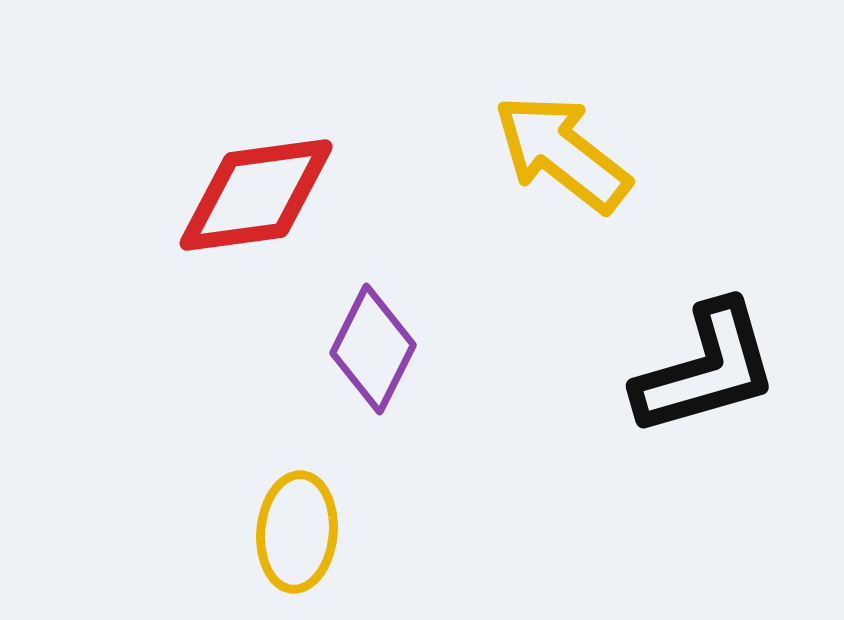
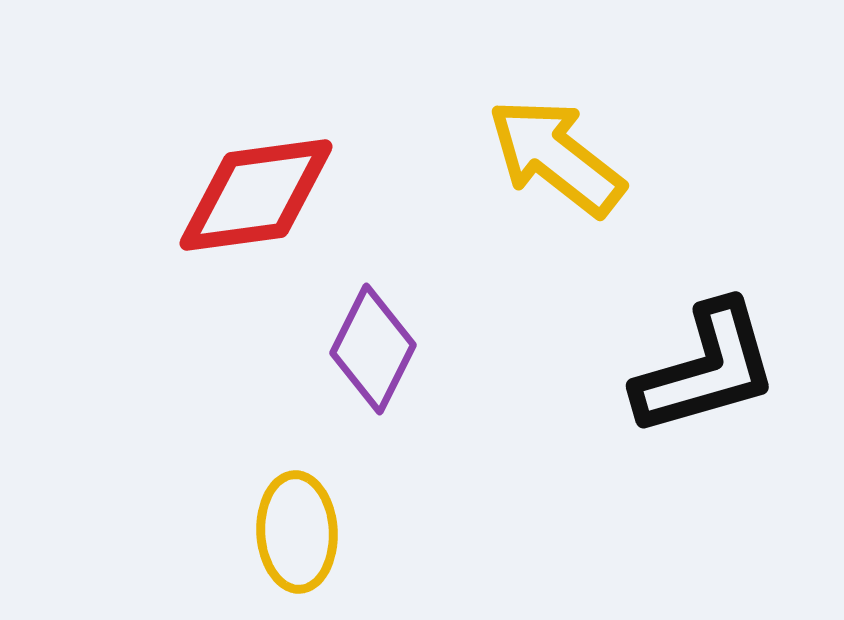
yellow arrow: moved 6 px left, 4 px down
yellow ellipse: rotated 8 degrees counterclockwise
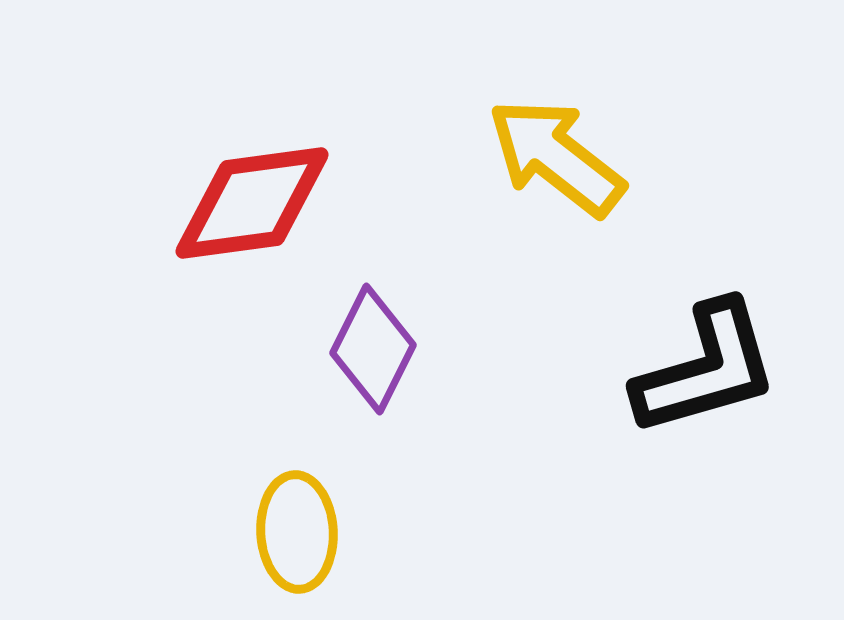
red diamond: moved 4 px left, 8 px down
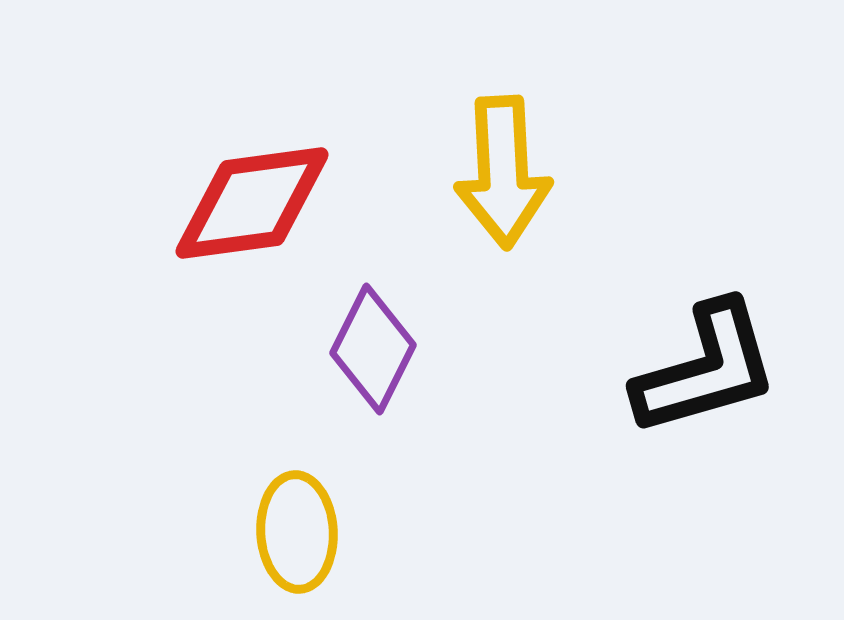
yellow arrow: moved 53 px left, 15 px down; rotated 131 degrees counterclockwise
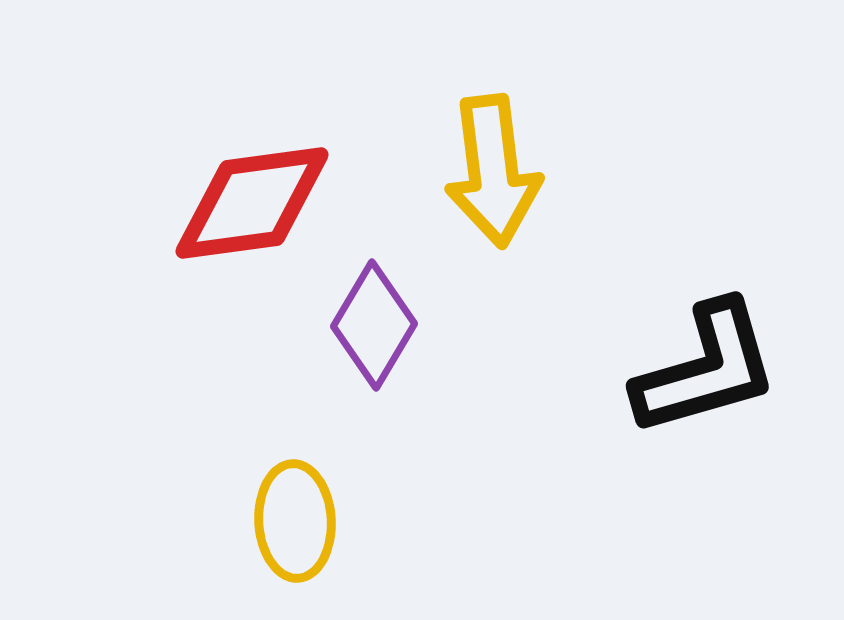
yellow arrow: moved 10 px left, 1 px up; rotated 4 degrees counterclockwise
purple diamond: moved 1 px right, 24 px up; rotated 4 degrees clockwise
yellow ellipse: moved 2 px left, 11 px up
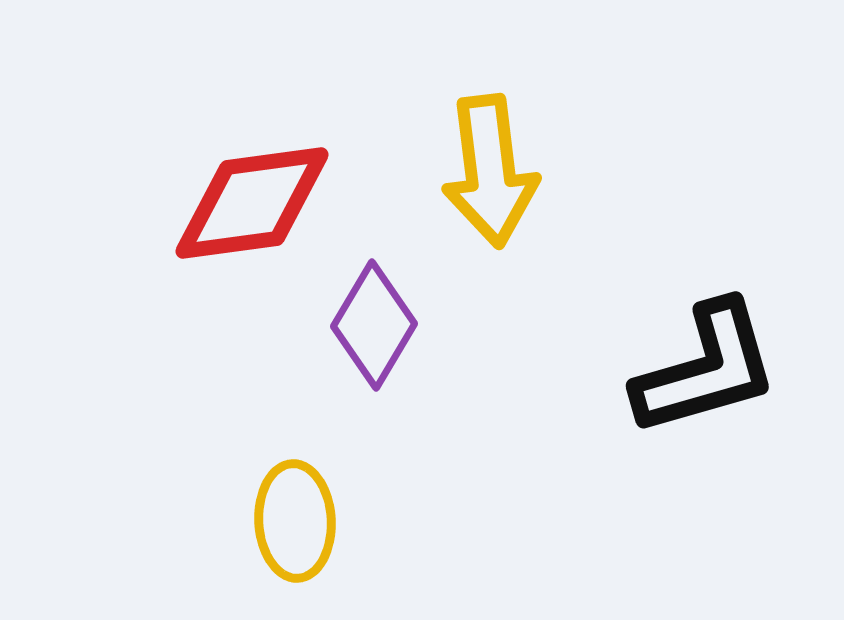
yellow arrow: moved 3 px left
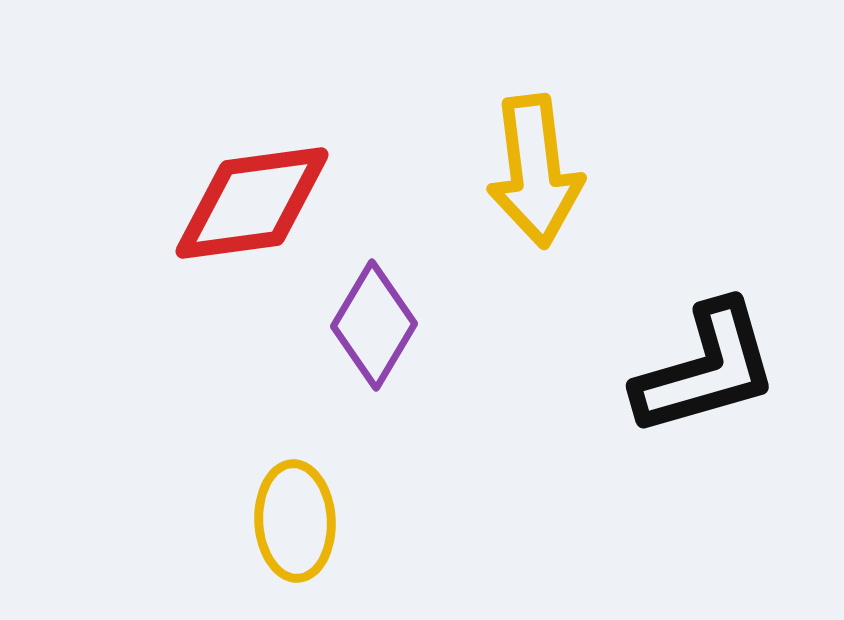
yellow arrow: moved 45 px right
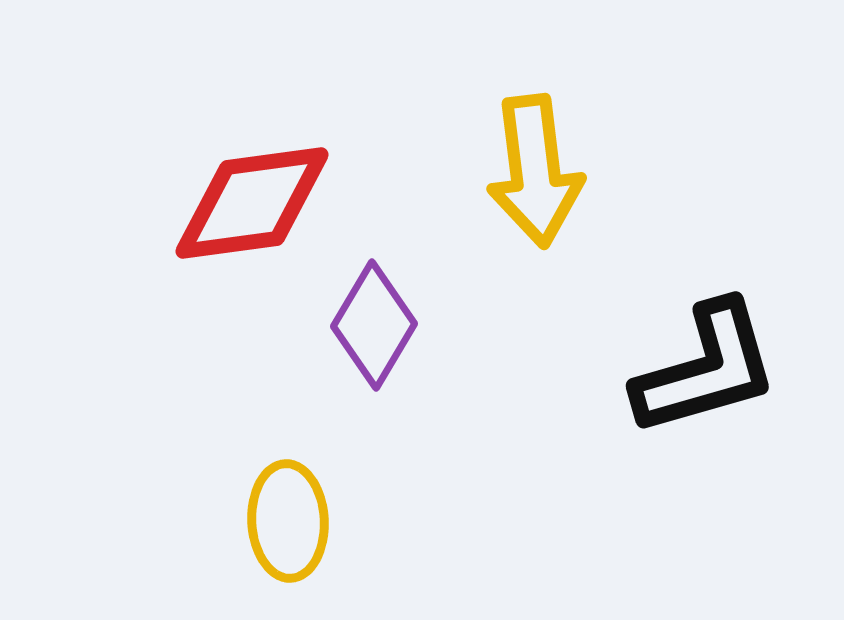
yellow ellipse: moved 7 px left
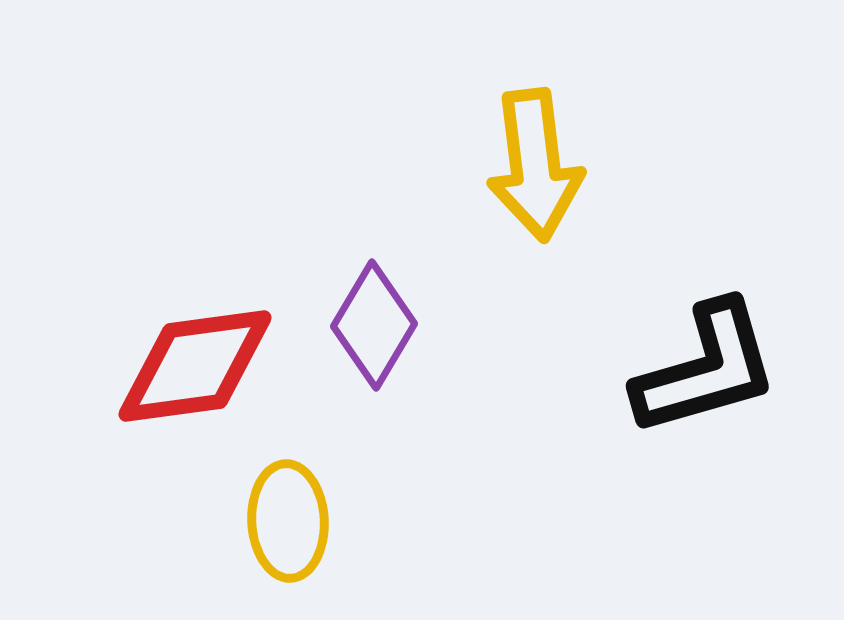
yellow arrow: moved 6 px up
red diamond: moved 57 px left, 163 px down
